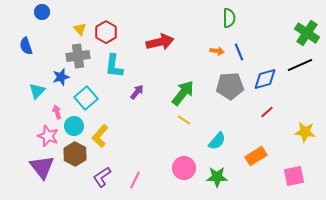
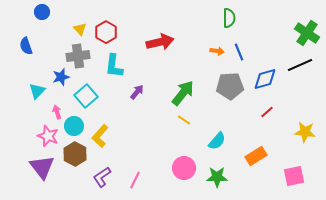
cyan square: moved 2 px up
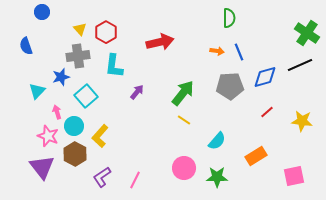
blue diamond: moved 2 px up
yellow star: moved 3 px left, 11 px up
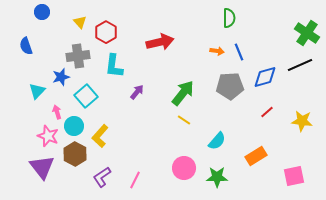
yellow triangle: moved 7 px up
